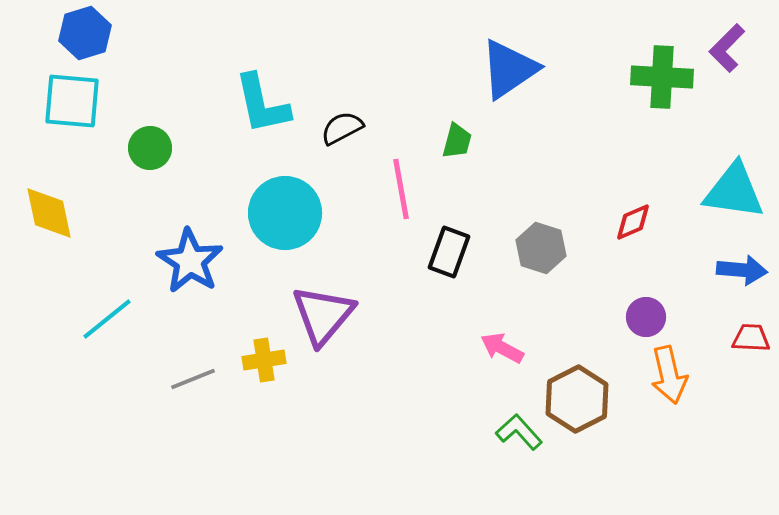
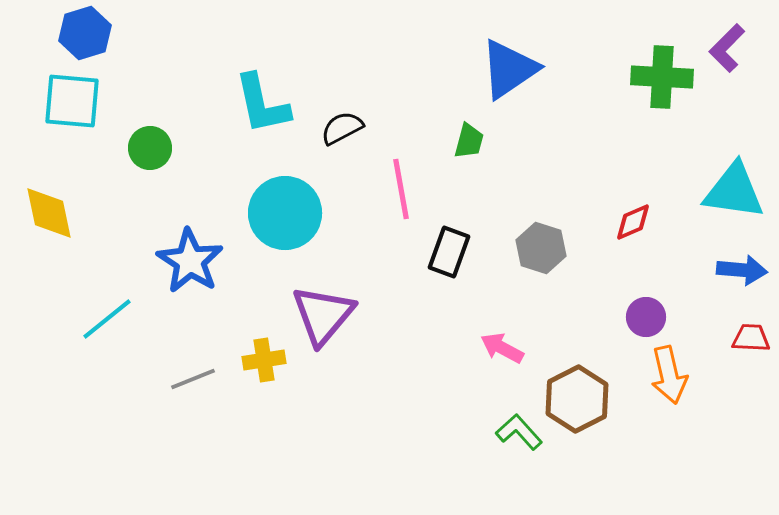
green trapezoid: moved 12 px right
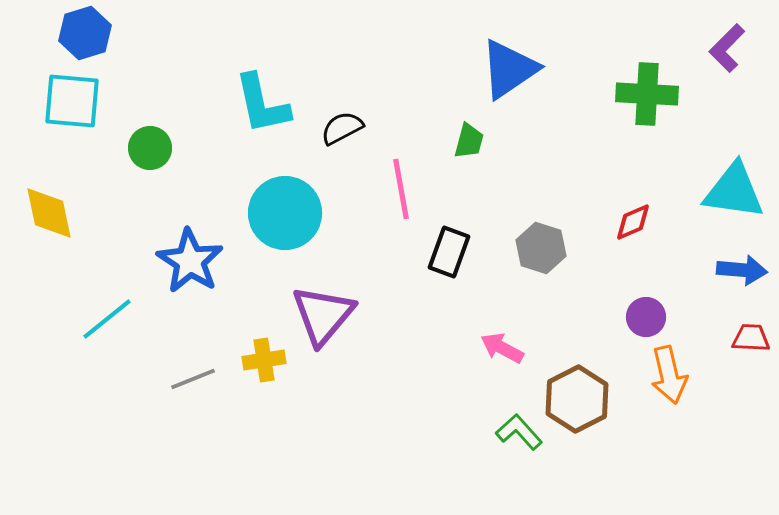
green cross: moved 15 px left, 17 px down
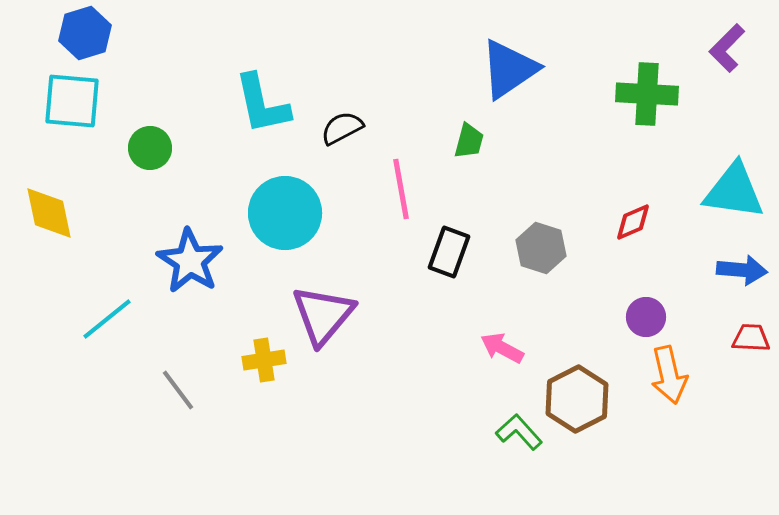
gray line: moved 15 px left, 11 px down; rotated 75 degrees clockwise
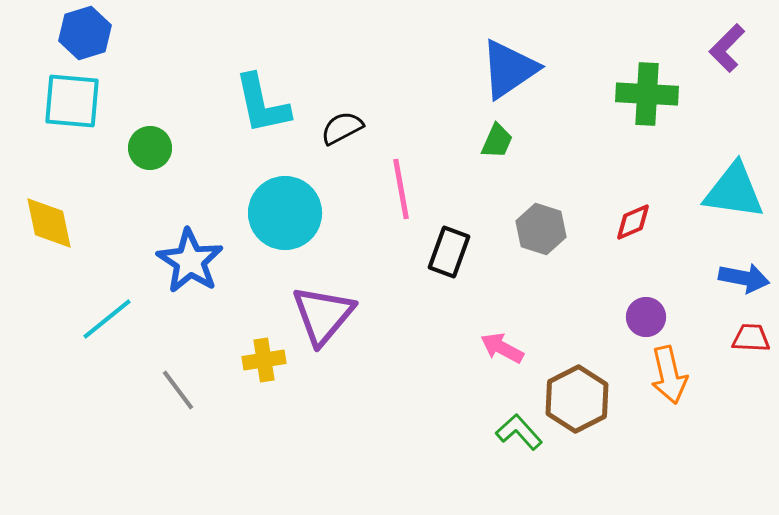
green trapezoid: moved 28 px right; rotated 9 degrees clockwise
yellow diamond: moved 10 px down
gray hexagon: moved 19 px up
blue arrow: moved 2 px right, 8 px down; rotated 6 degrees clockwise
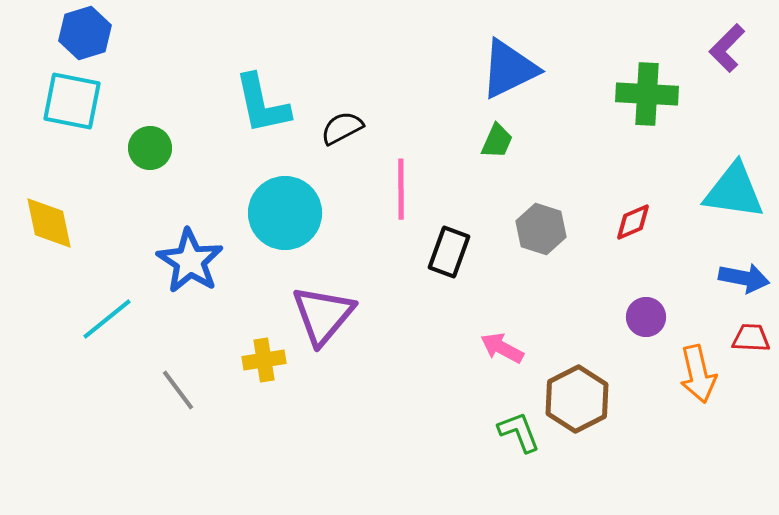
blue triangle: rotated 8 degrees clockwise
cyan square: rotated 6 degrees clockwise
pink line: rotated 10 degrees clockwise
orange arrow: moved 29 px right, 1 px up
green L-shape: rotated 21 degrees clockwise
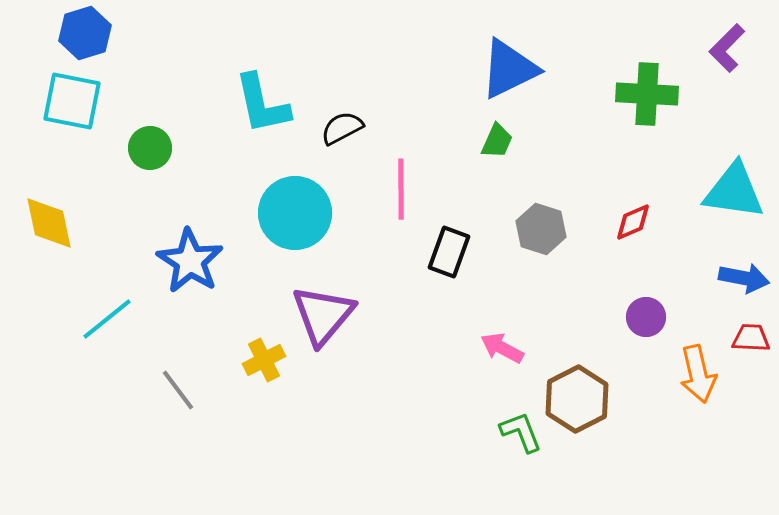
cyan circle: moved 10 px right
yellow cross: rotated 18 degrees counterclockwise
green L-shape: moved 2 px right
